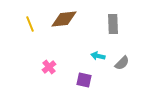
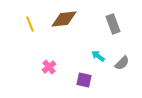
gray rectangle: rotated 18 degrees counterclockwise
cyan arrow: rotated 24 degrees clockwise
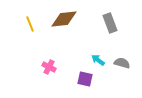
gray rectangle: moved 3 px left, 1 px up
cyan arrow: moved 4 px down
gray semicircle: rotated 119 degrees counterclockwise
pink cross: rotated 24 degrees counterclockwise
purple square: moved 1 px right, 1 px up
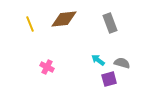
pink cross: moved 2 px left
purple square: moved 24 px right; rotated 28 degrees counterclockwise
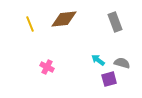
gray rectangle: moved 5 px right, 1 px up
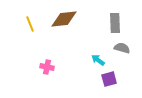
gray rectangle: moved 1 px down; rotated 18 degrees clockwise
gray semicircle: moved 15 px up
pink cross: rotated 16 degrees counterclockwise
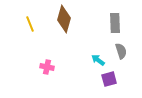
brown diamond: rotated 68 degrees counterclockwise
gray semicircle: moved 1 px left, 3 px down; rotated 56 degrees clockwise
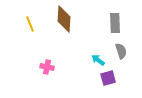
brown diamond: rotated 12 degrees counterclockwise
purple square: moved 1 px left, 1 px up
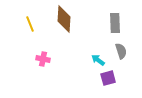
pink cross: moved 4 px left, 8 px up
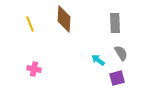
gray semicircle: moved 2 px down; rotated 14 degrees counterclockwise
pink cross: moved 9 px left, 10 px down
purple square: moved 9 px right
